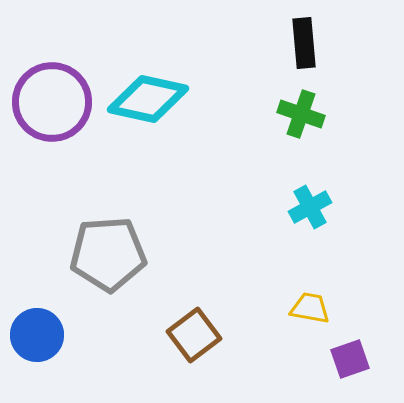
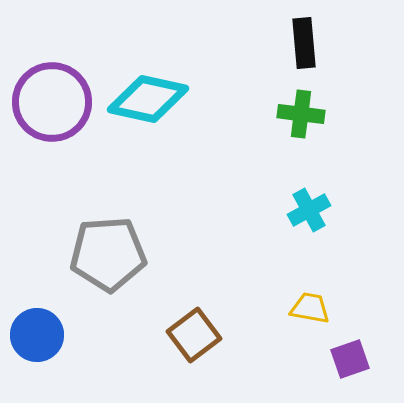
green cross: rotated 12 degrees counterclockwise
cyan cross: moved 1 px left, 3 px down
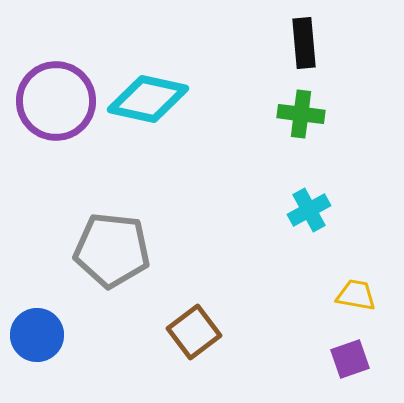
purple circle: moved 4 px right, 1 px up
gray pentagon: moved 4 px right, 4 px up; rotated 10 degrees clockwise
yellow trapezoid: moved 46 px right, 13 px up
brown square: moved 3 px up
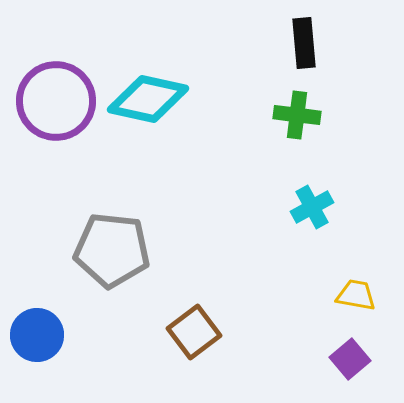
green cross: moved 4 px left, 1 px down
cyan cross: moved 3 px right, 3 px up
purple square: rotated 21 degrees counterclockwise
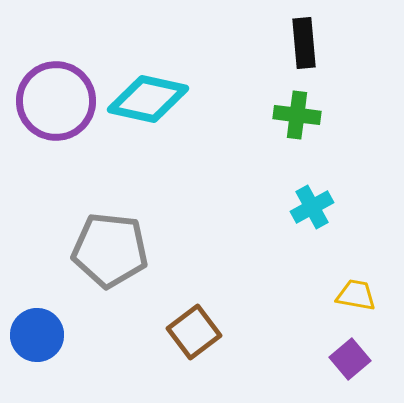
gray pentagon: moved 2 px left
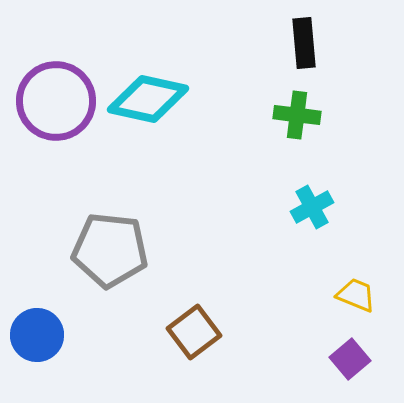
yellow trapezoid: rotated 12 degrees clockwise
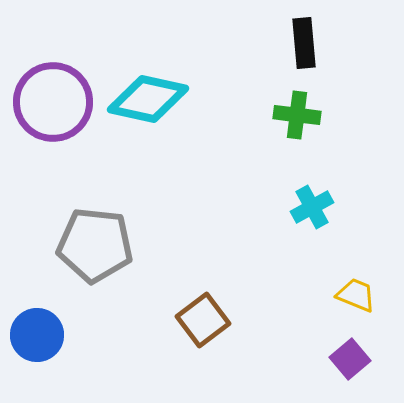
purple circle: moved 3 px left, 1 px down
gray pentagon: moved 15 px left, 5 px up
brown square: moved 9 px right, 12 px up
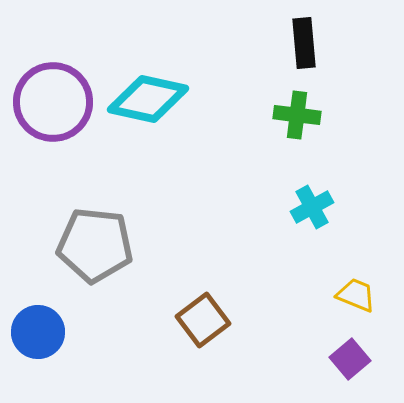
blue circle: moved 1 px right, 3 px up
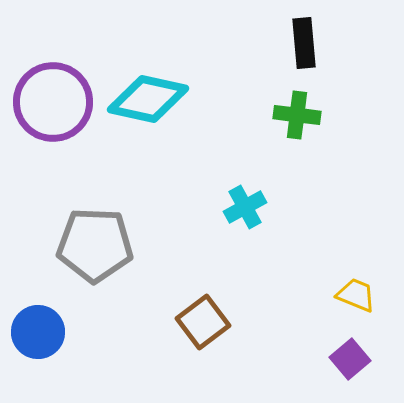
cyan cross: moved 67 px left
gray pentagon: rotated 4 degrees counterclockwise
brown square: moved 2 px down
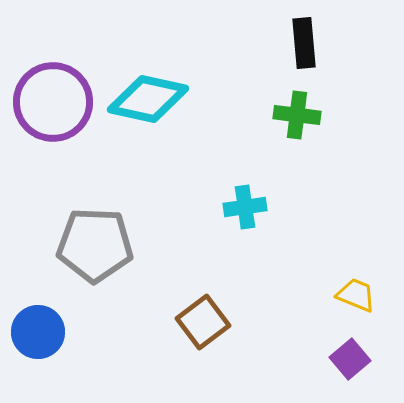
cyan cross: rotated 21 degrees clockwise
